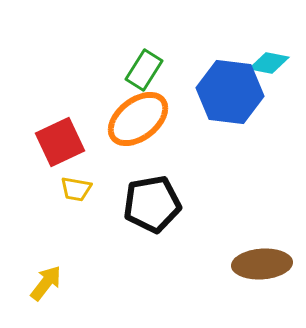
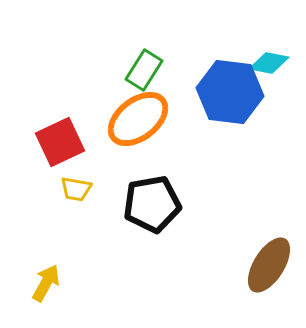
brown ellipse: moved 7 px right, 1 px down; rotated 54 degrees counterclockwise
yellow arrow: rotated 9 degrees counterclockwise
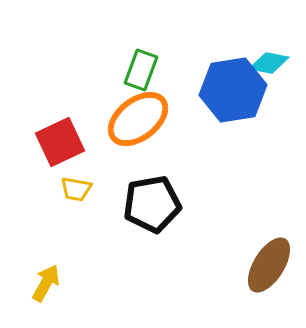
green rectangle: moved 3 px left; rotated 12 degrees counterclockwise
blue hexagon: moved 3 px right, 2 px up; rotated 16 degrees counterclockwise
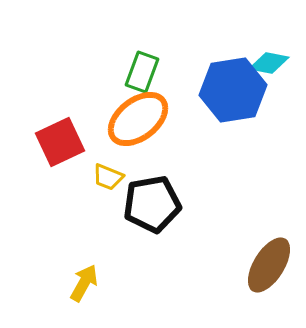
green rectangle: moved 1 px right, 2 px down
yellow trapezoid: moved 32 px right, 12 px up; rotated 12 degrees clockwise
yellow arrow: moved 38 px right
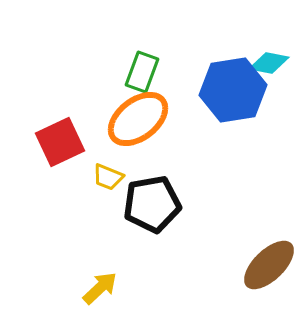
brown ellipse: rotated 14 degrees clockwise
yellow arrow: moved 16 px right, 5 px down; rotated 18 degrees clockwise
